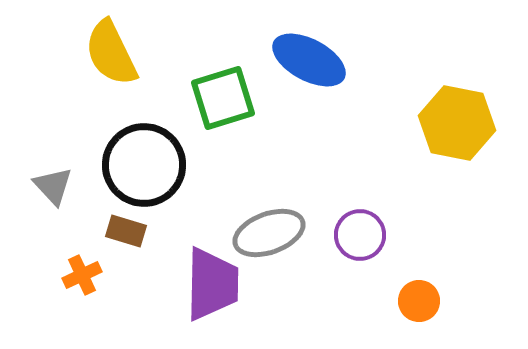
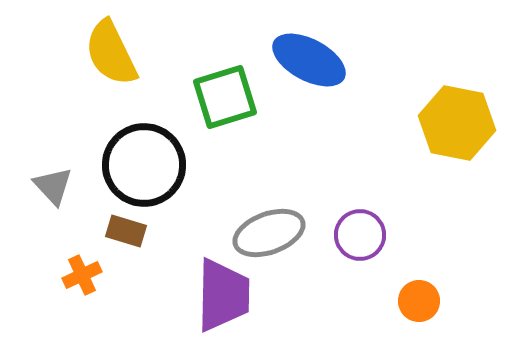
green square: moved 2 px right, 1 px up
purple trapezoid: moved 11 px right, 11 px down
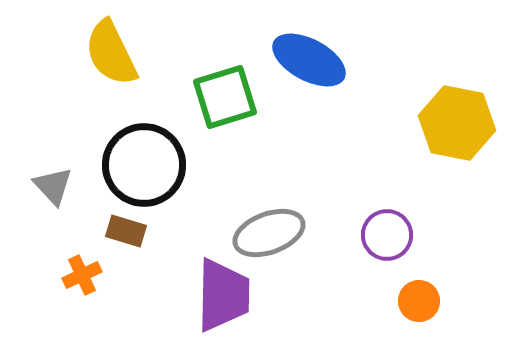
purple circle: moved 27 px right
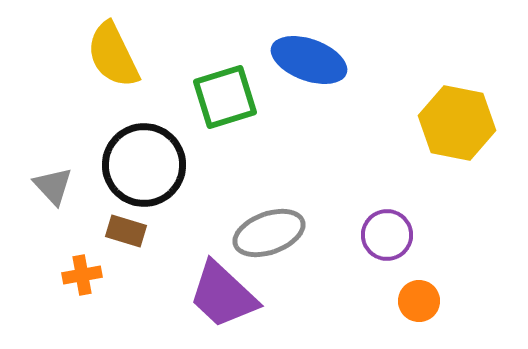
yellow semicircle: moved 2 px right, 2 px down
blue ellipse: rotated 8 degrees counterclockwise
orange cross: rotated 15 degrees clockwise
purple trapezoid: rotated 132 degrees clockwise
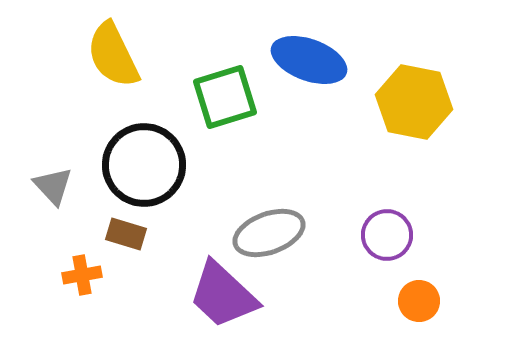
yellow hexagon: moved 43 px left, 21 px up
brown rectangle: moved 3 px down
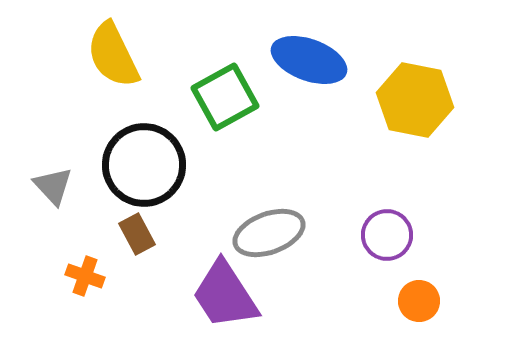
green square: rotated 12 degrees counterclockwise
yellow hexagon: moved 1 px right, 2 px up
brown rectangle: moved 11 px right; rotated 45 degrees clockwise
orange cross: moved 3 px right, 1 px down; rotated 30 degrees clockwise
purple trapezoid: moved 2 px right; rotated 14 degrees clockwise
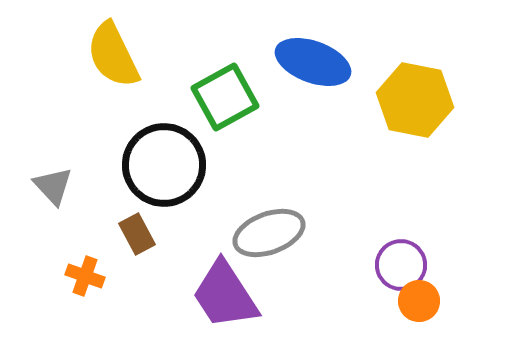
blue ellipse: moved 4 px right, 2 px down
black circle: moved 20 px right
purple circle: moved 14 px right, 30 px down
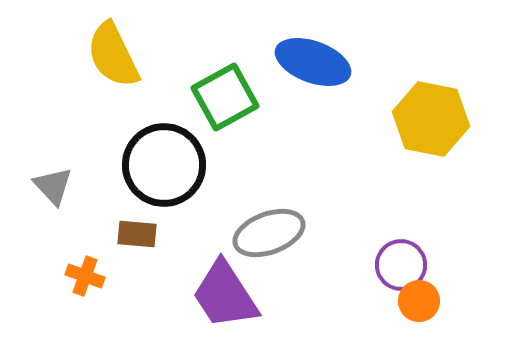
yellow hexagon: moved 16 px right, 19 px down
brown rectangle: rotated 57 degrees counterclockwise
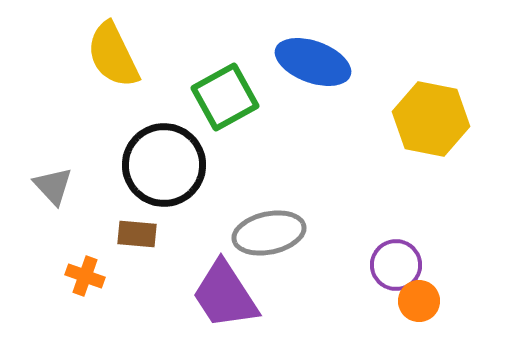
gray ellipse: rotated 8 degrees clockwise
purple circle: moved 5 px left
